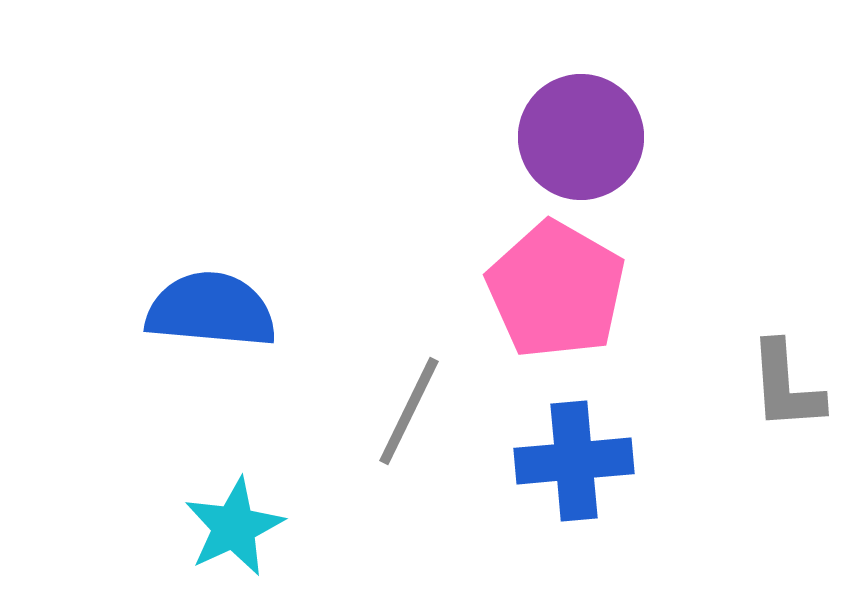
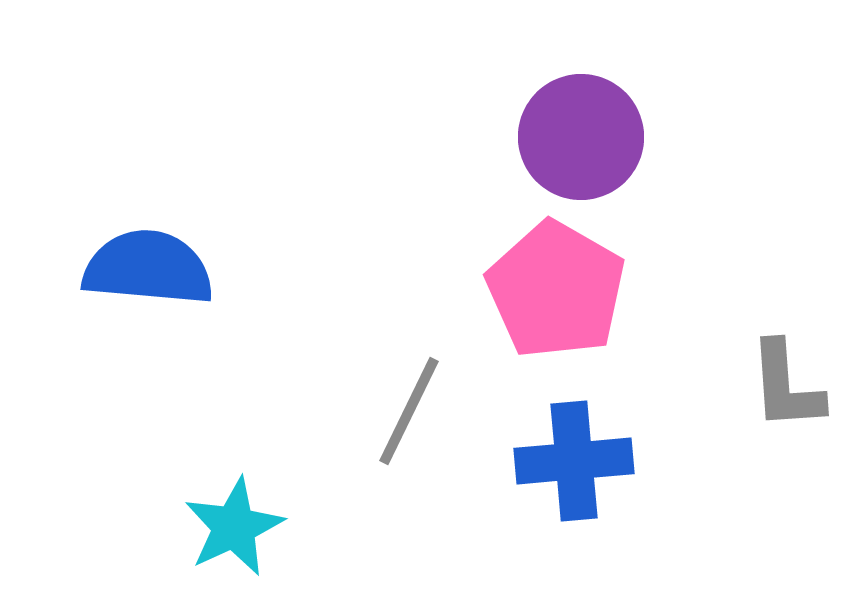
blue semicircle: moved 63 px left, 42 px up
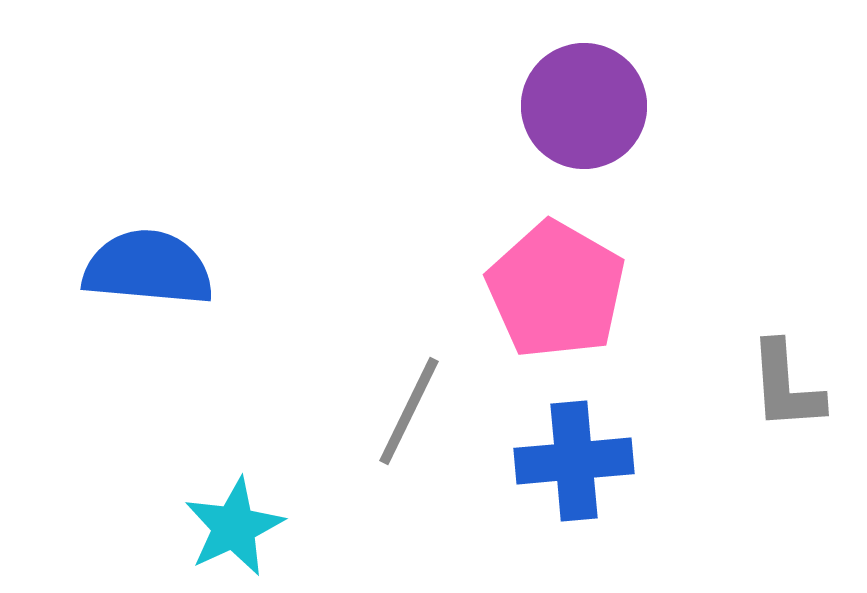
purple circle: moved 3 px right, 31 px up
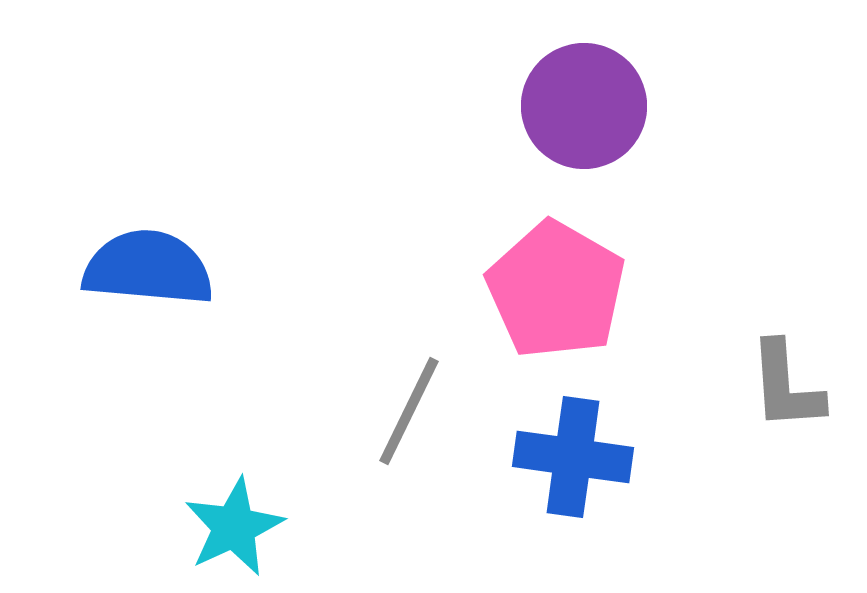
blue cross: moved 1 px left, 4 px up; rotated 13 degrees clockwise
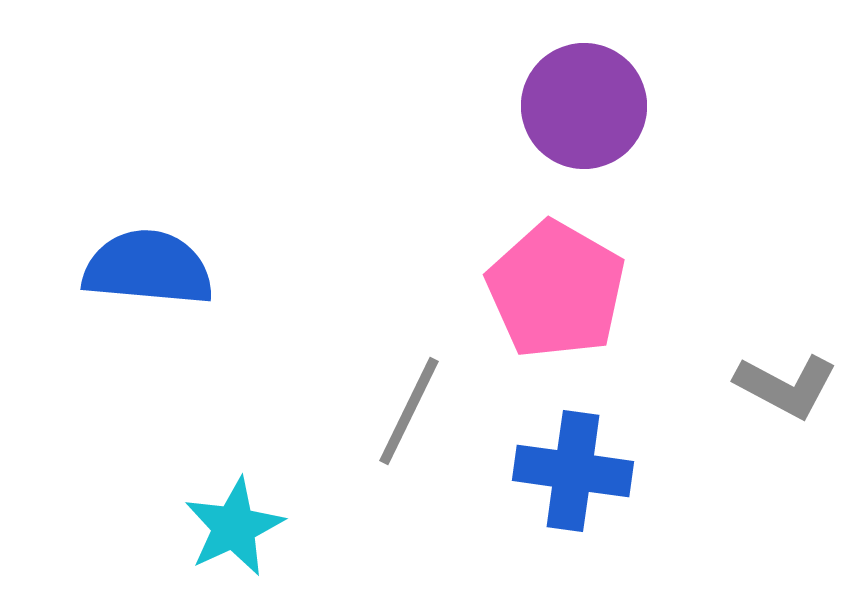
gray L-shape: rotated 58 degrees counterclockwise
blue cross: moved 14 px down
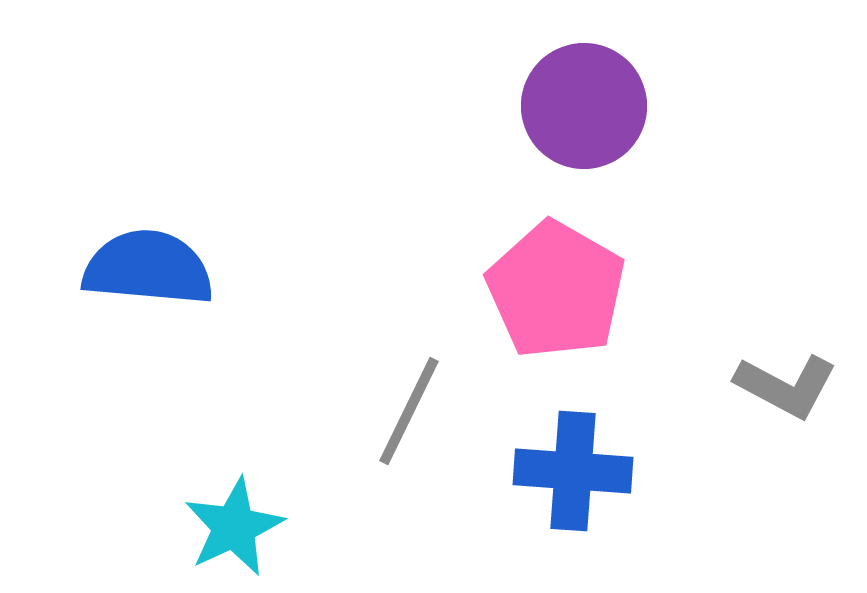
blue cross: rotated 4 degrees counterclockwise
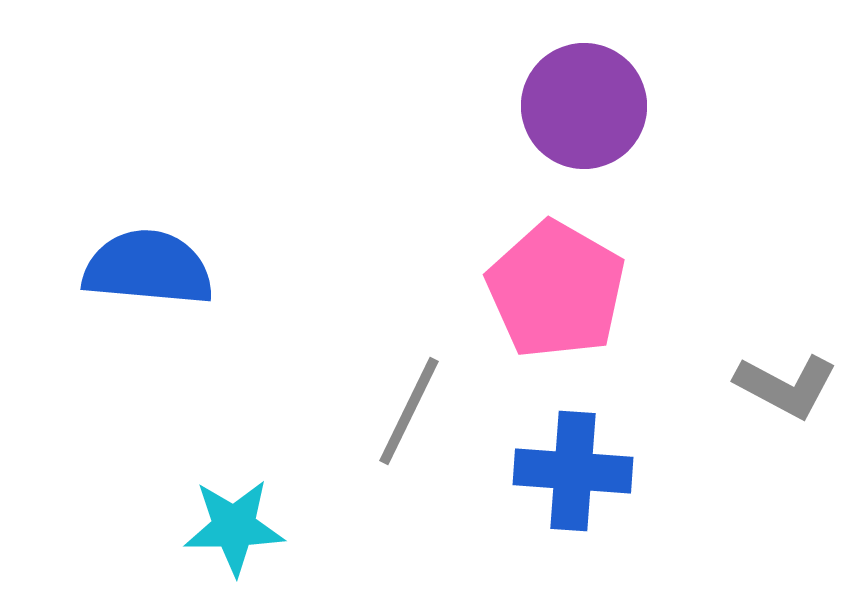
cyan star: rotated 24 degrees clockwise
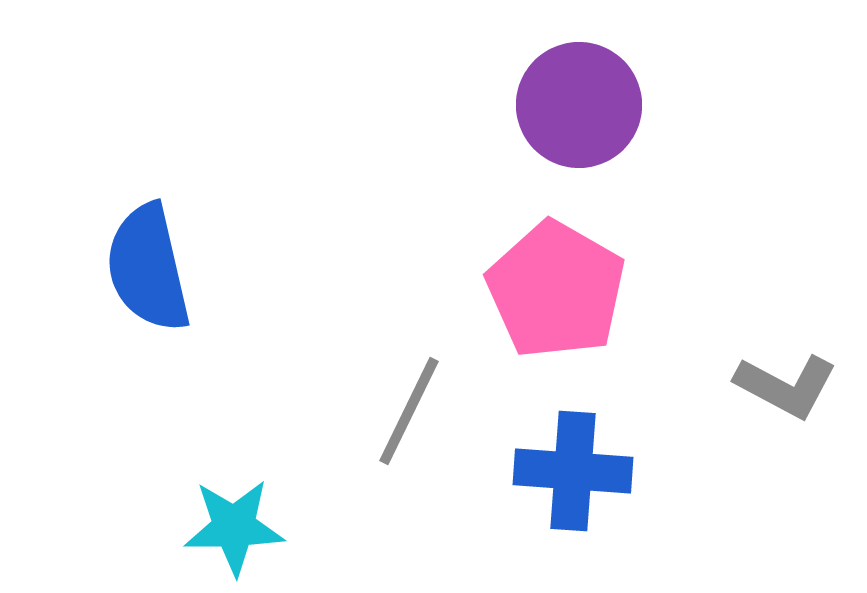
purple circle: moved 5 px left, 1 px up
blue semicircle: rotated 108 degrees counterclockwise
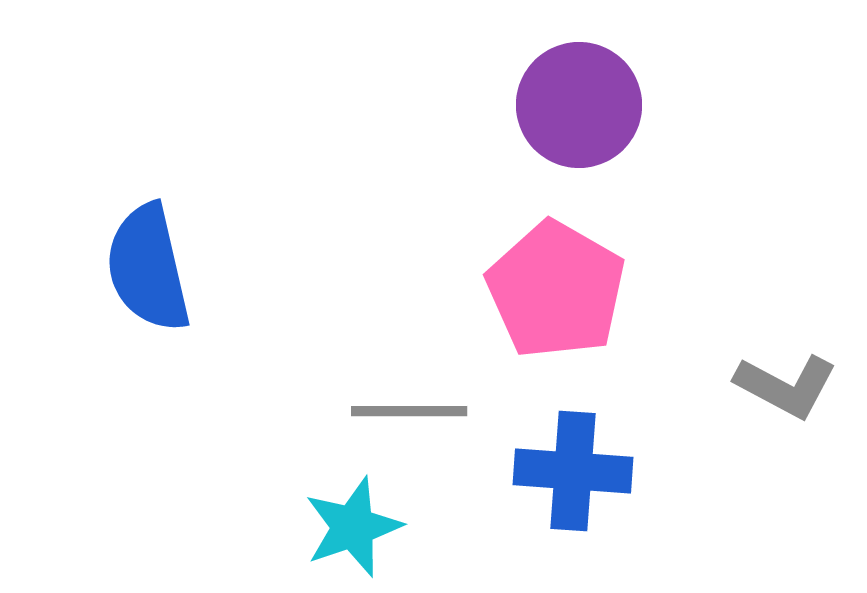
gray line: rotated 64 degrees clockwise
cyan star: moved 119 px right; rotated 18 degrees counterclockwise
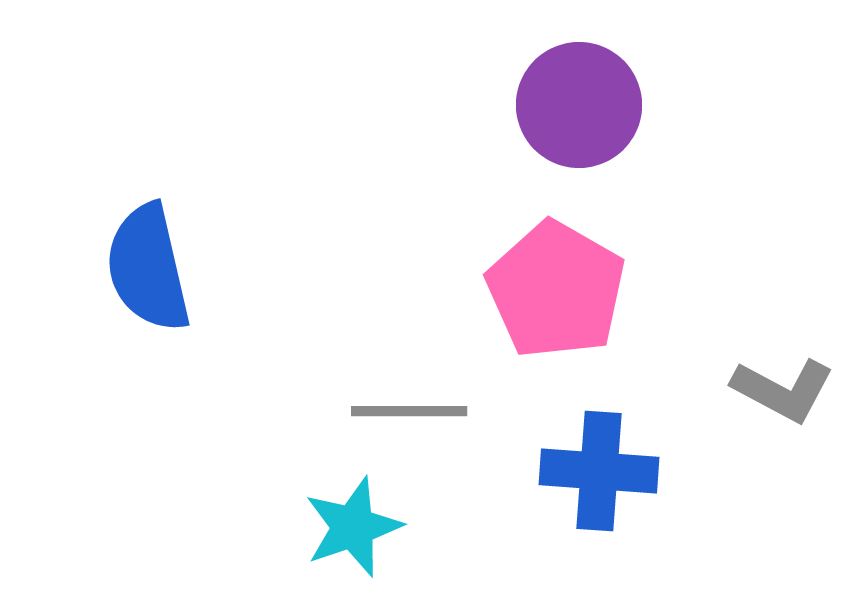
gray L-shape: moved 3 px left, 4 px down
blue cross: moved 26 px right
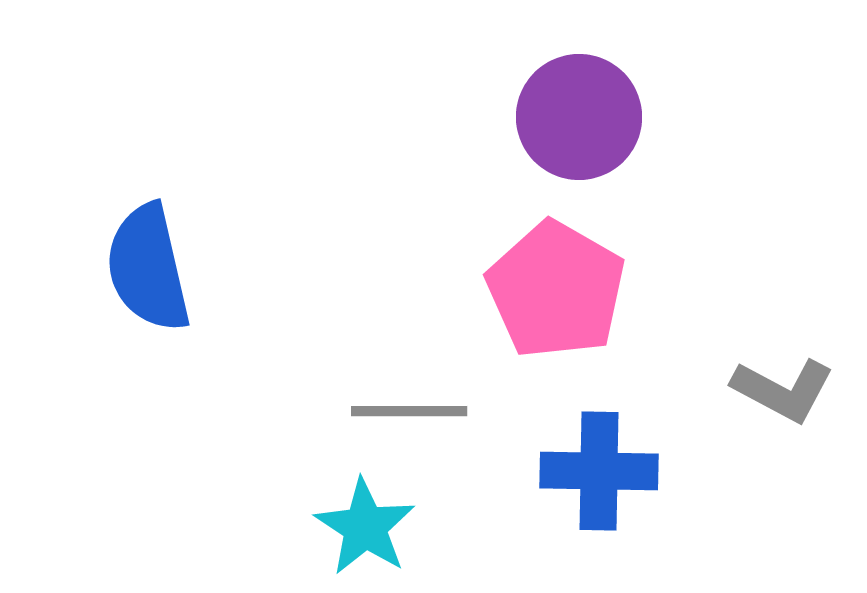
purple circle: moved 12 px down
blue cross: rotated 3 degrees counterclockwise
cyan star: moved 12 px right; rotated 20 degrees counterclockwise
